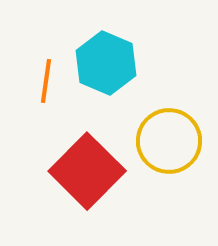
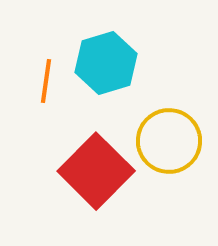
cyan hexagon: rotated 20 degrees clockwise
red square: moved 9 px right
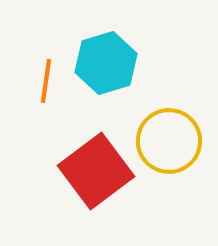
red square: rotated 8 degrees clockwise
